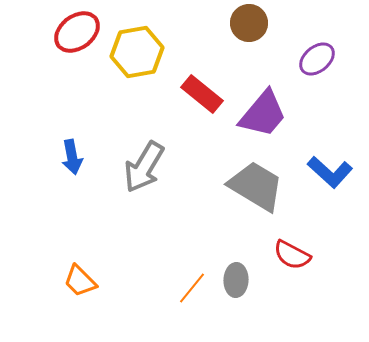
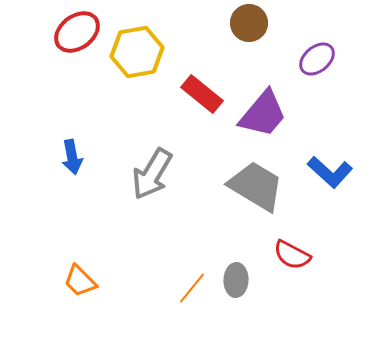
gray arrow: moved 8 px right, 7 px down
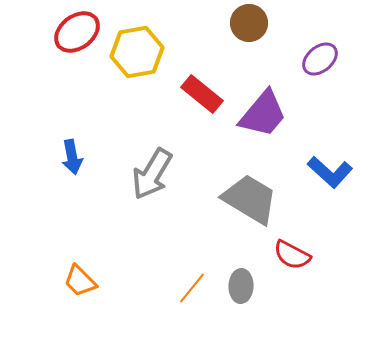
purple ellipse: moved 3 px right
gray trapezoid: moved 6 px left, 13 px down
gray ellipse: moved 5 px right, 6 px down
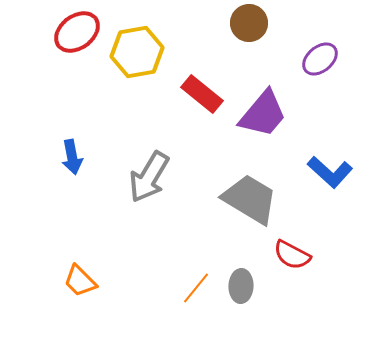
gray arrow: moved 3 px left, 3 px down
orange line: moved 4 px right
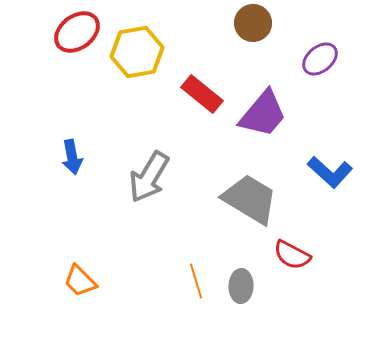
brown circle: moved 4 px right
orange line: moved 7 px up; rotated 56 degrees counterclockwise
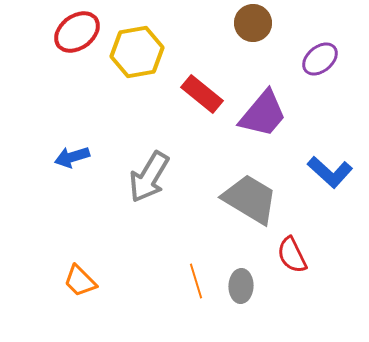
blue arrow: rotated 84 degrees clockwise
red semicircle: rotated 36 degrees clockwise
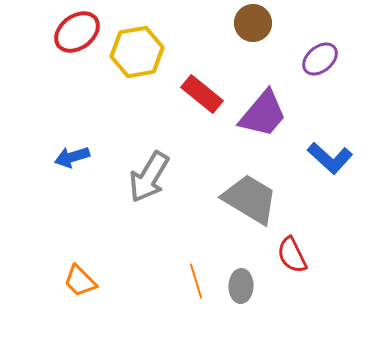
blue L-shape: moved 14 px up
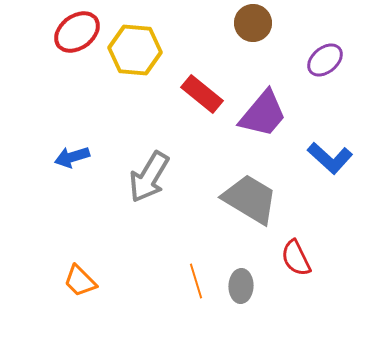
yellow hexagon: moved 2 px left, 2 px up; rotated 15 degrees clockwise
purple ellipse: moved 5 px right, 1 px down
red semicircle: moved 4 px right, 3 px down
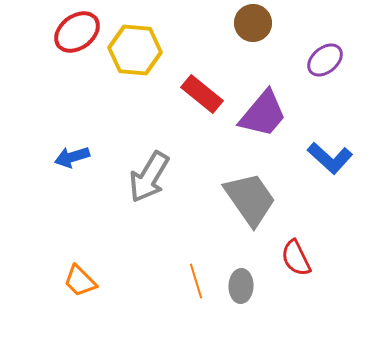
gray trapezoid: rotated 24 degrees clockwise
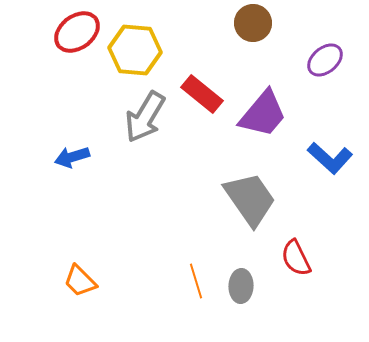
gray arrow: moved 4 px left, 60 px up
